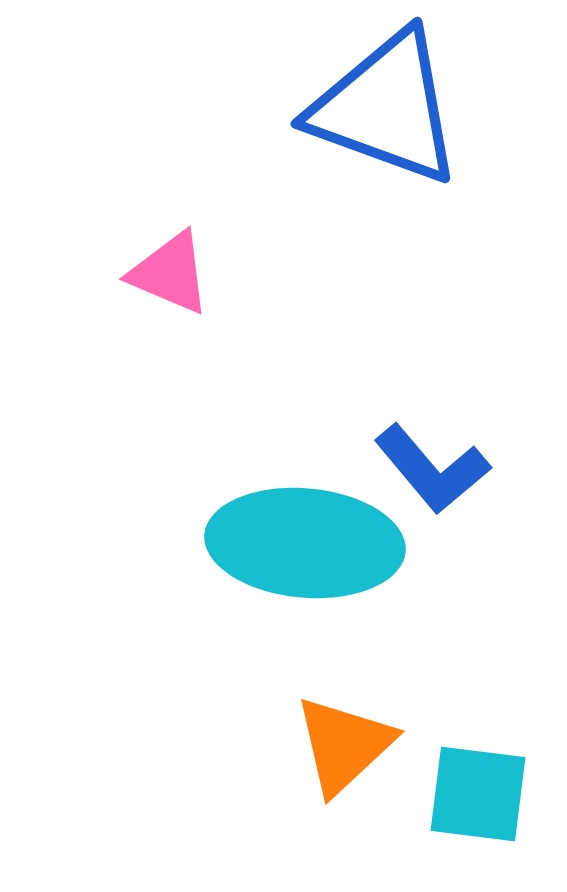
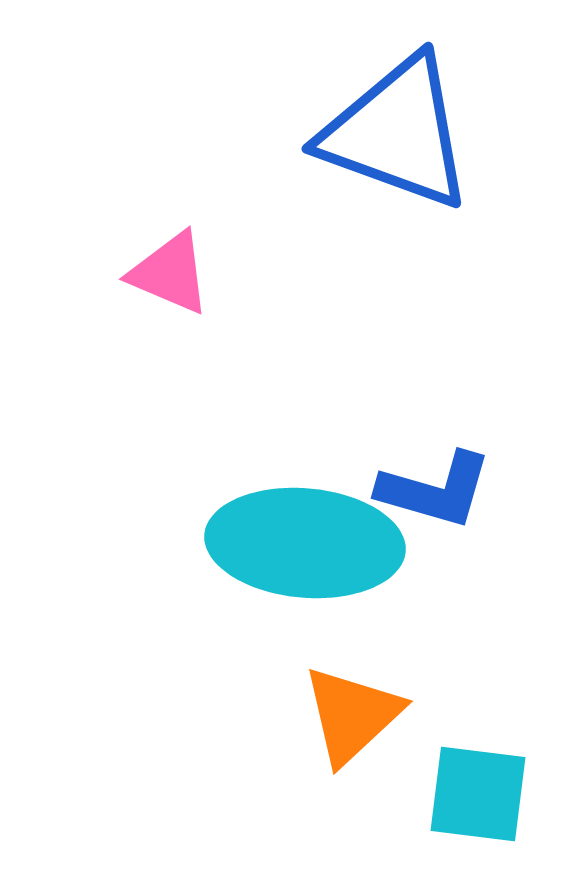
blue triangle: moved 11 px right, 25 px down
blue L-shape: moved 3 px right, 21 px down; rotated 34 degrees counterclockwise
orange triangle: moved 8 px right, 30 px up
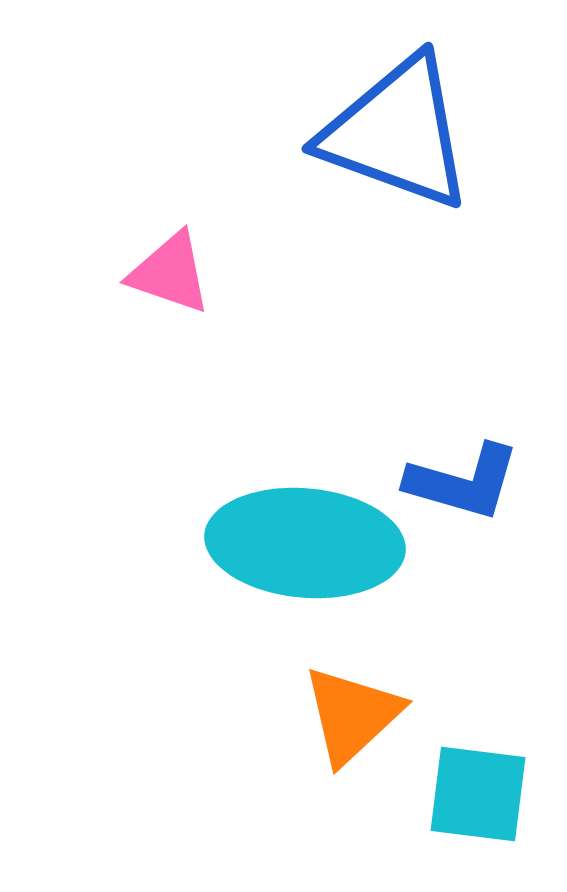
pink triangle: rotated 4 degrees counterclockwise
blue L-shape: moved 28 px right, 8 px up
